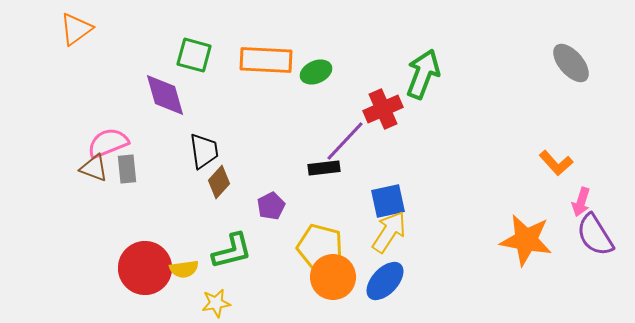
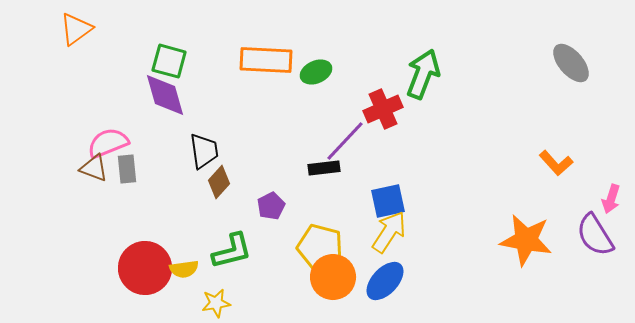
green square: moved 25 px left, 6 px down
pink arrow: moved 30 px right, 3 px up
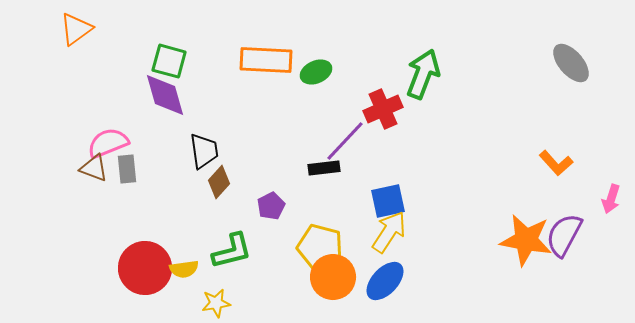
purple semicircle: moved 31 px left; rotated 60 degrees clockwise
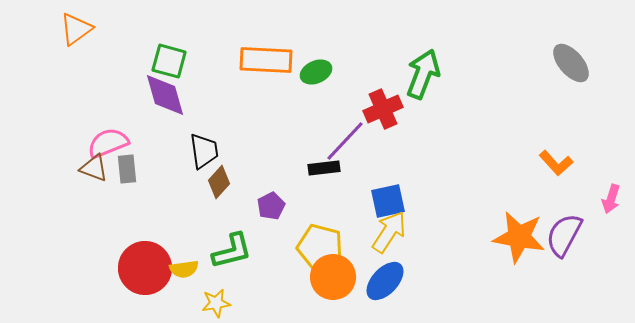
orange star: moved 7 px left, 3 px up
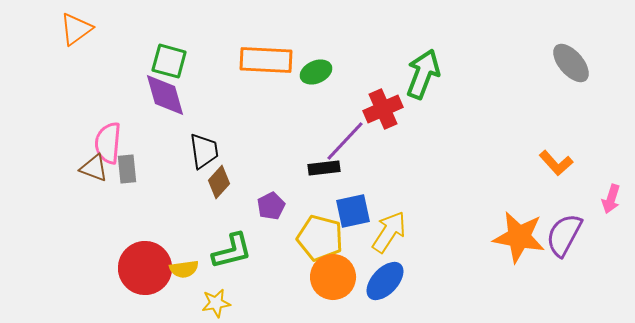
pink semicircle: rotated 63 degrees counterclockwise
blue square: moved 35 px left, 10 px down
yellow pentagon: moved 9 px up
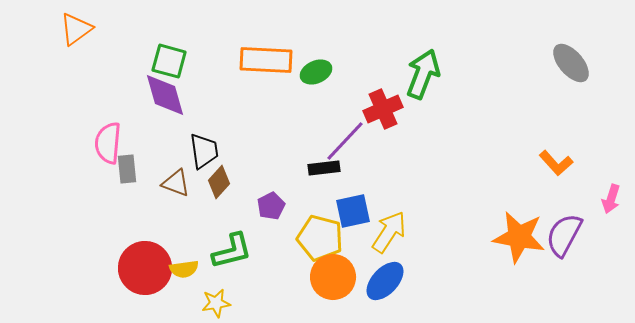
brown triangle: moved 82 px right, 15 px down
